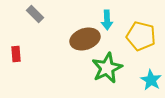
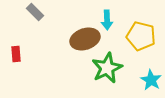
gray rectangle: moved 2 px up
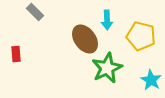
brown ellipse: rotated 72 degrees clockwise
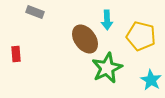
gray rectangle: rotated 24 degrees counterclockwise
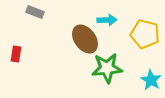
cyan arrow: rotated 90 degrees counterclockwise
yellow pentagon: moved 4 px right, 2 px up
red rectangle: rotated 14 degrees clockwise
green star: rotated 20 degrees clockwise
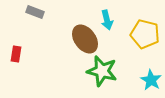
cyan arrow: rotated 78 degrees clockwise
green star: moved 5 px left, 3 px down; rotated 20 degrees clockwise
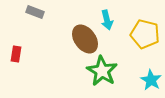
green star: rotated 16 degrees clockwise
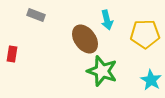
gray rectangle: moved 1 px right, 3 px down
yellow pentagon: rotated 16 degrees counterclockwise
red rectangle: moved 4 px left
green star: rotated 12 degrees counterclockwise
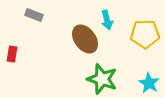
gray rectangle: moved 2 px left
green star: moved 8 px down
cyan star: moved 2 px left, 3 px down
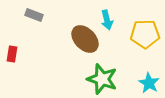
brown ellipse: rotated 8 degrees counterclockwise
